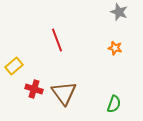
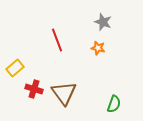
gray star: moved 16 px left, 10 px down
orange star: moved 17 px left
yellow rectangle: moved 1 px right, 2 px down
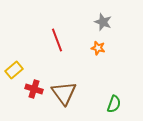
yellow rectangle: moved 1 px left, 2 px down
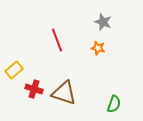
brown triangle: rotated 36 degrees counterclockwise
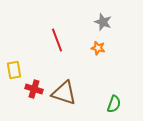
yellow rectangle: rotated 60 degrees counterclockwise
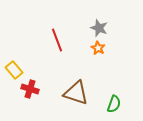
gray star: moved 4 px left, 6 px down
orange star: rotated 16 degrees clockwise
yellow rectangle: rotated 30 degrees counterclockwise
red cross: moved 4 px left
brown triangle: moved 12 px right
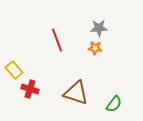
gray star: rotated 24 degrees counterclockwise
orange star: moved 3 px left; rotated 24 degrees counterclockwise
green semicircle: rotated 18 degrees clockwise
